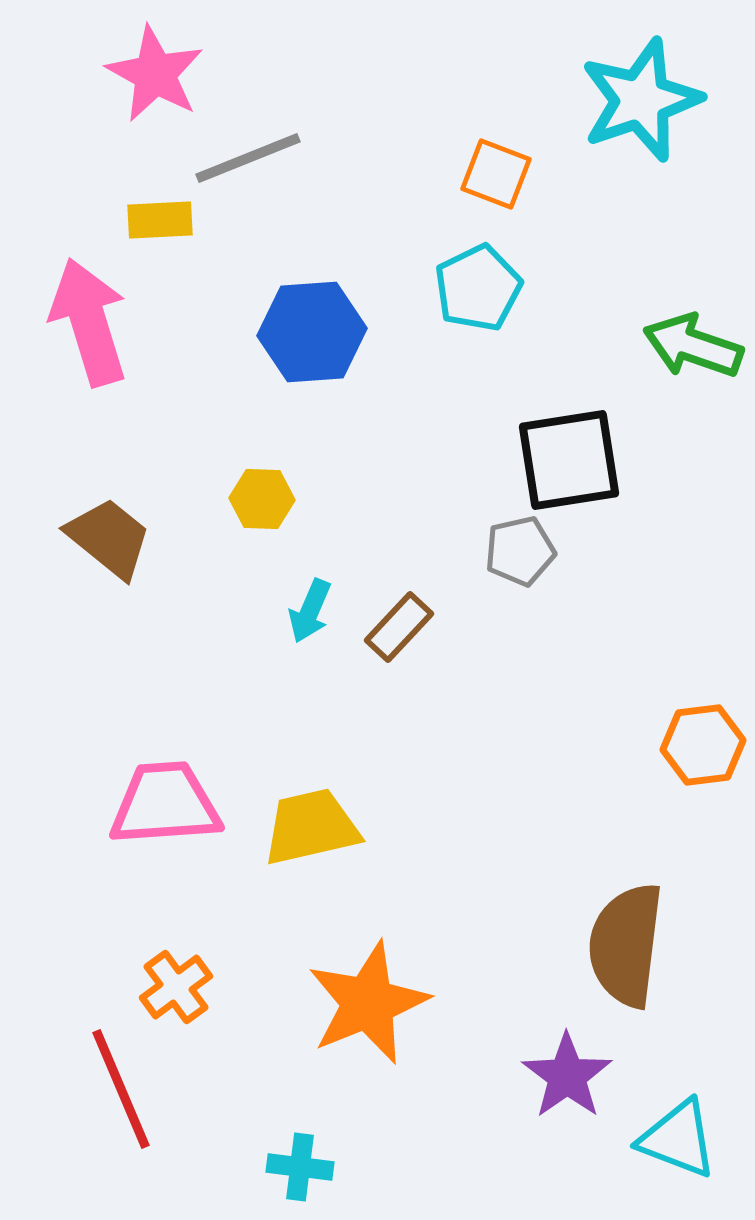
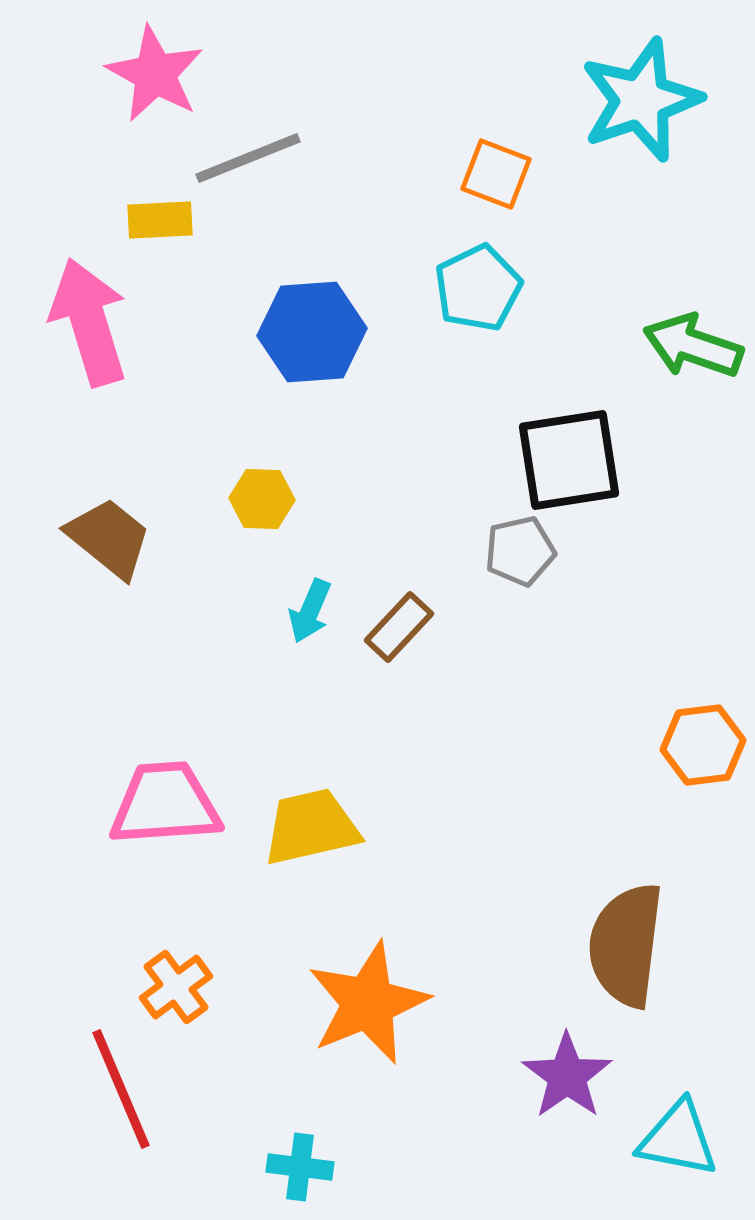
cyan triangle: rotated 10 degrees counterclockwise
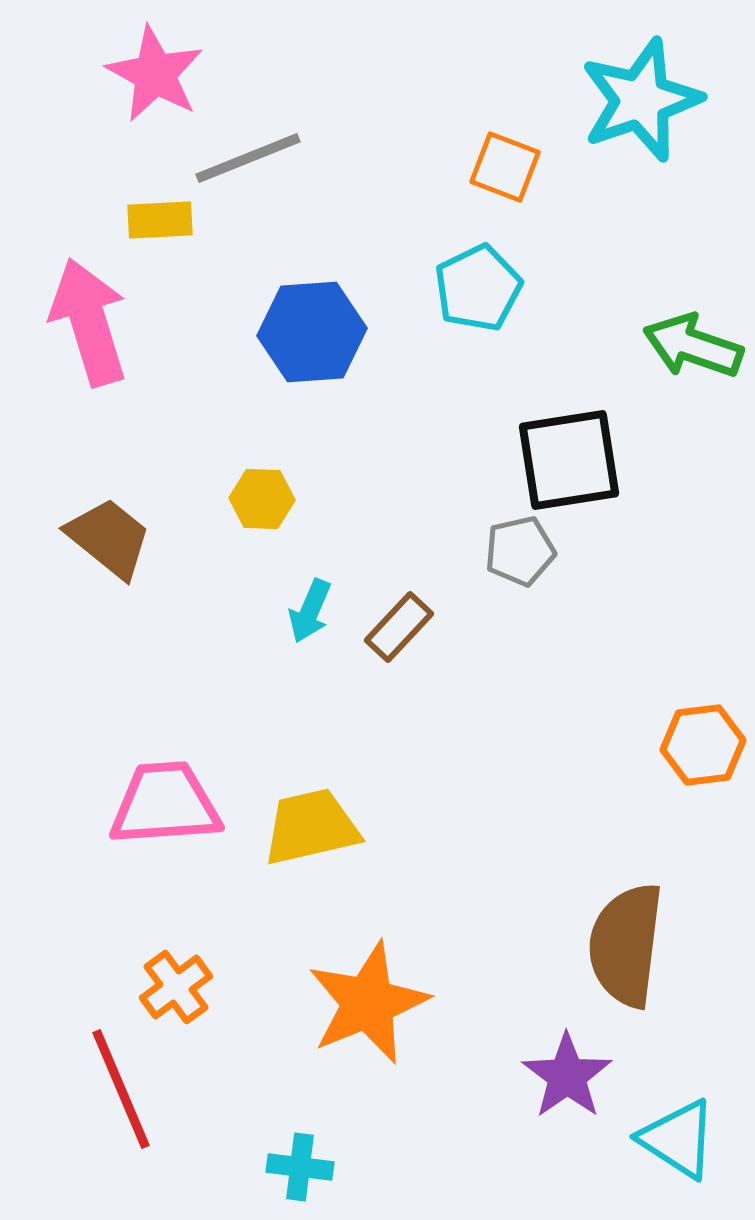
orange square: moved 9 px right, 7 px up
cyan triangle: rotated 22 degrees clockwise
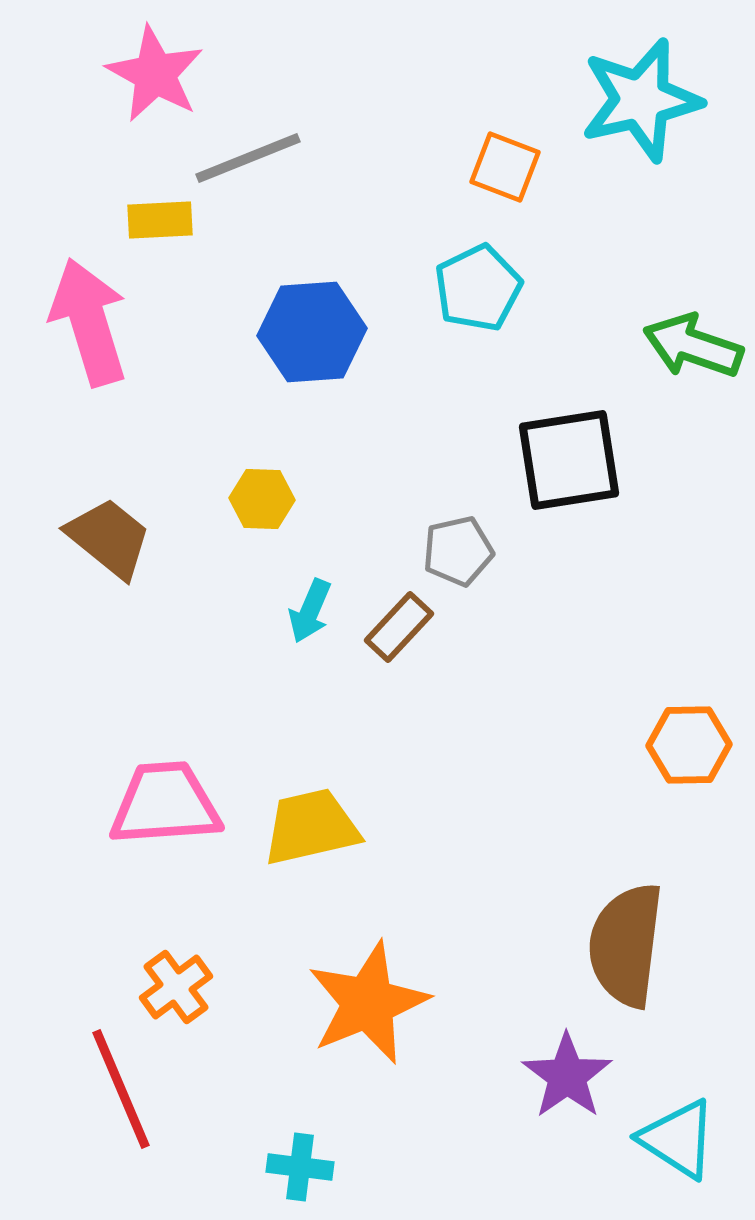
cyan star: rotated 6 degrees clockwise
gray pentagon: moved 62 px left
orange hexagon: moved 14 px left; rotated 6 degrees clockwise
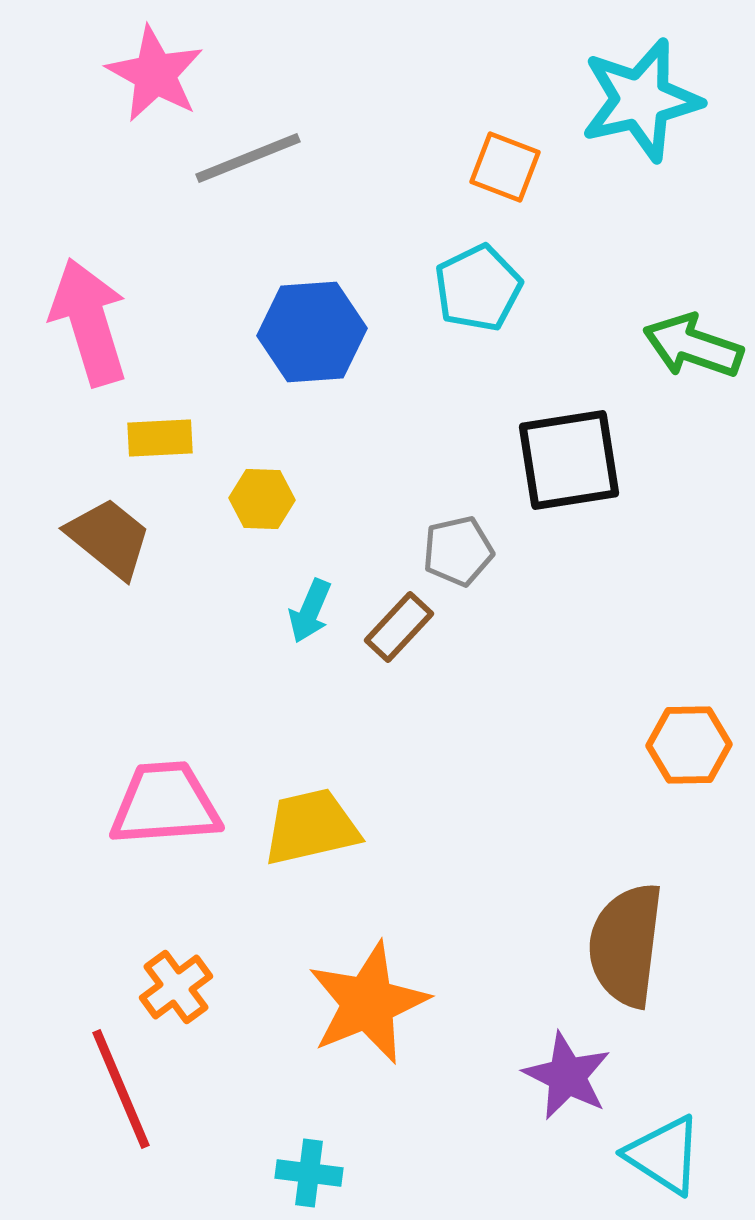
yellow rectangle: moved 218 px down
purple star: rotated 10 degrees counterclockwise
cyan triangle: moved 14 px left, 16 px down
cyan cross: moved 9 px right, 6 px down
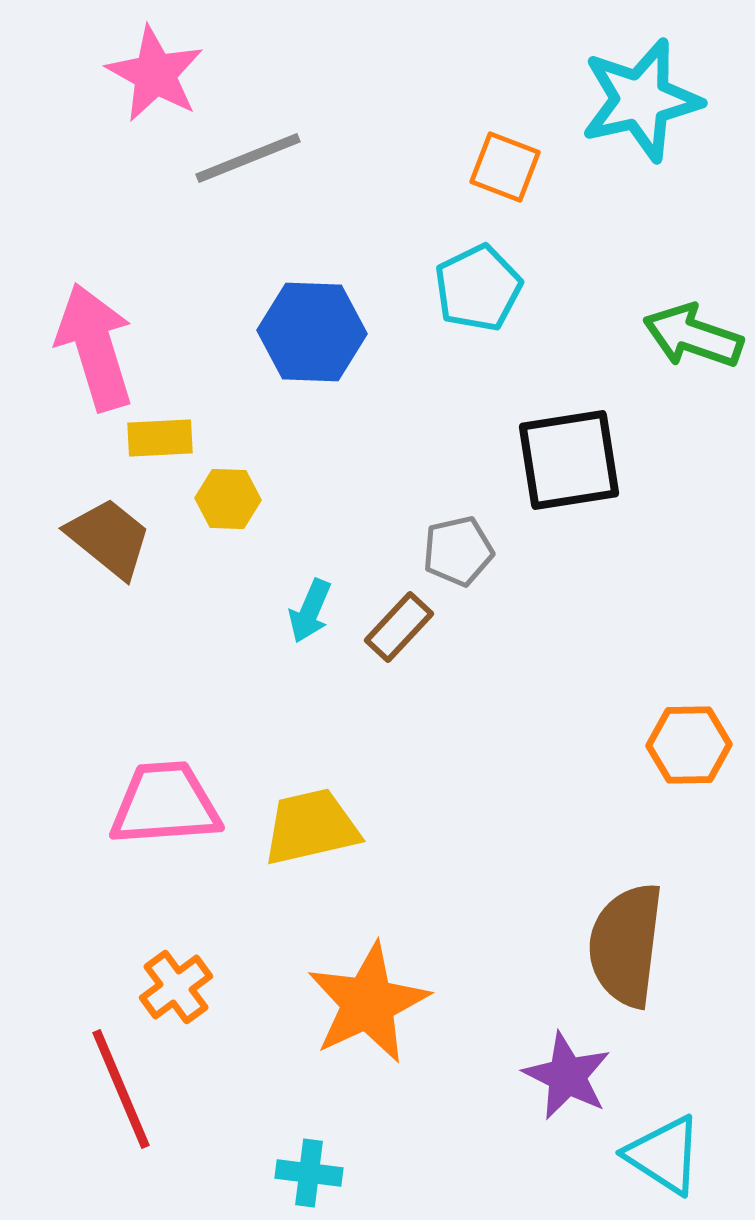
pink arrow: moved 6 px right, 25 px down
blue hexagon: rotated 6 degrees clockwise
green arrow: moved 10 px up
yellow hexagon: moved 34 px left
orange star: rotated 3 degrees counterclockwise
